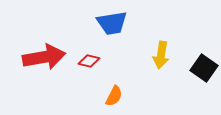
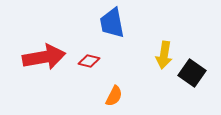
blue trapezoid: rotated 88 degrees clockwise
yellow arrow: moved 3 px right
black square: moved 12 px left, 5 px down
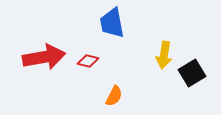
red diamond: moved 1 px left
black square: rotated 24 degrees clockwise
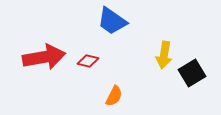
blue trapezoid: moved 2 px up; rotated 44 degrees counterclockwise
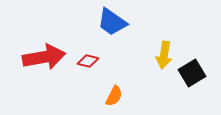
blue trapezoid: moved 1 px down
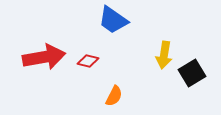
blue trapezoid: moved 1 px right, 2 px up
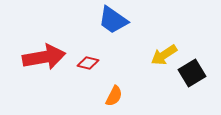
yellow arrow: rotated 48 degrees clockwise
red diamond: moved 2 px down
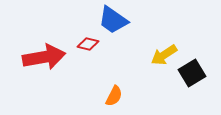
red diamond: moved 19 px up
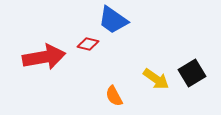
yellow arrow: moved 8 px left, 24 px down; rotated 112 degrees counterclockwise
orange semicircle: rotated 125 degrees clockwise
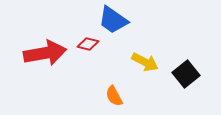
red arrow: moved 1 px right, 4 px up
black square: moved 6 px left, 1 px down; rotated 8 degrees counterclockwise
yellow arrow: moved 11 px left, 17 px up; rotated 8 degrees counterclockwise
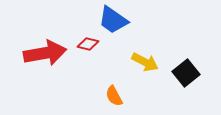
black square: moved 1 px up
